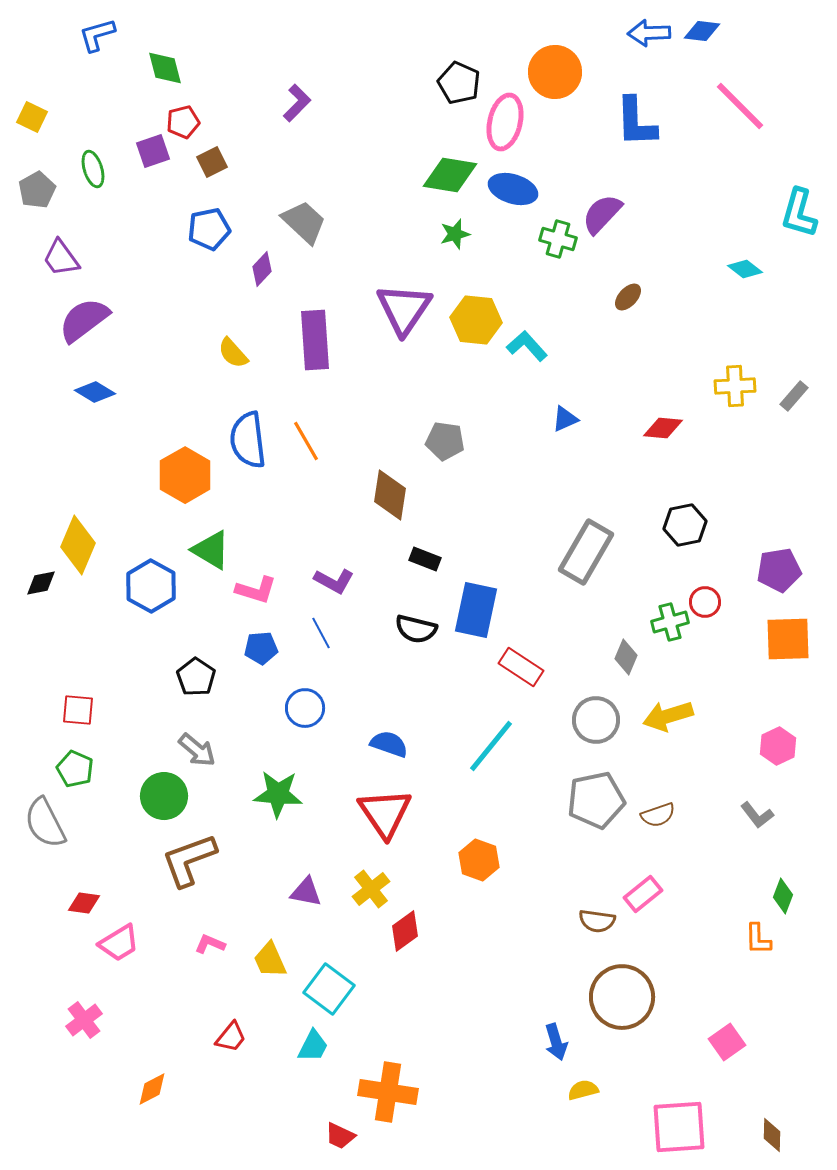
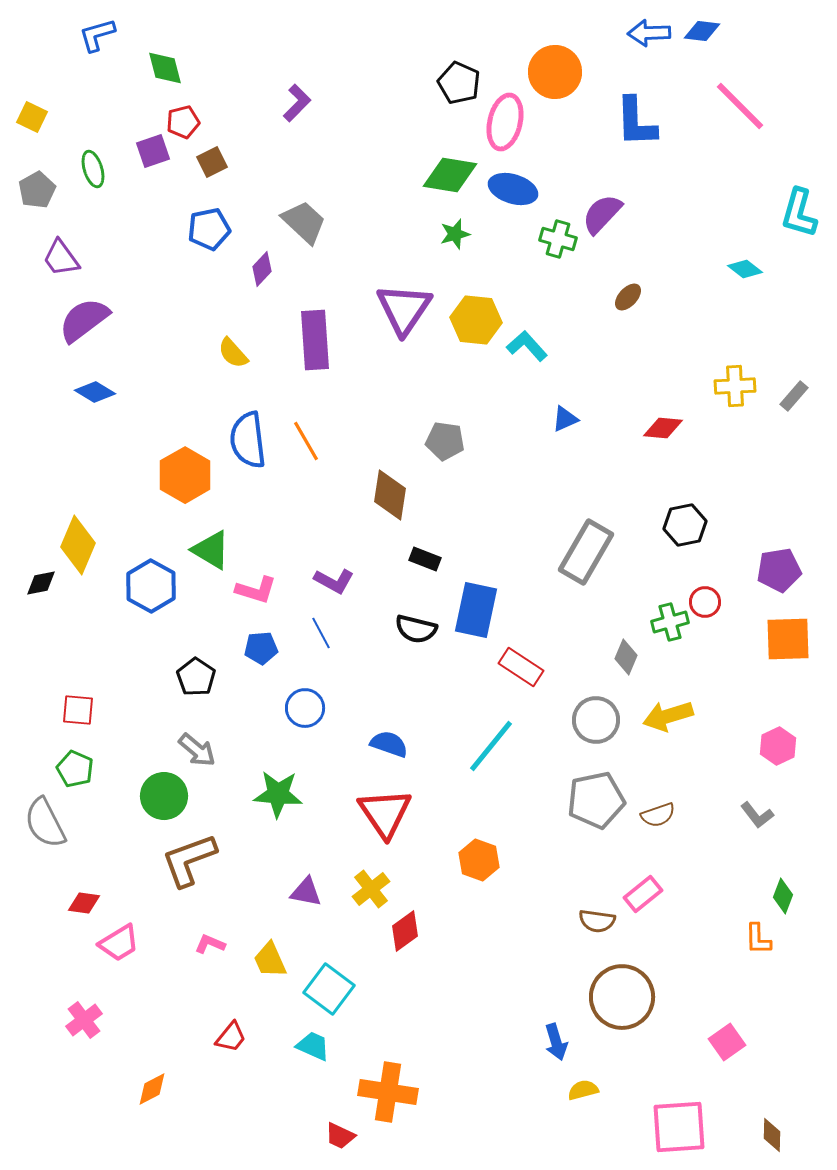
cyan trapezoid at (313, 1046): rotated 93 degrees counterclockwise
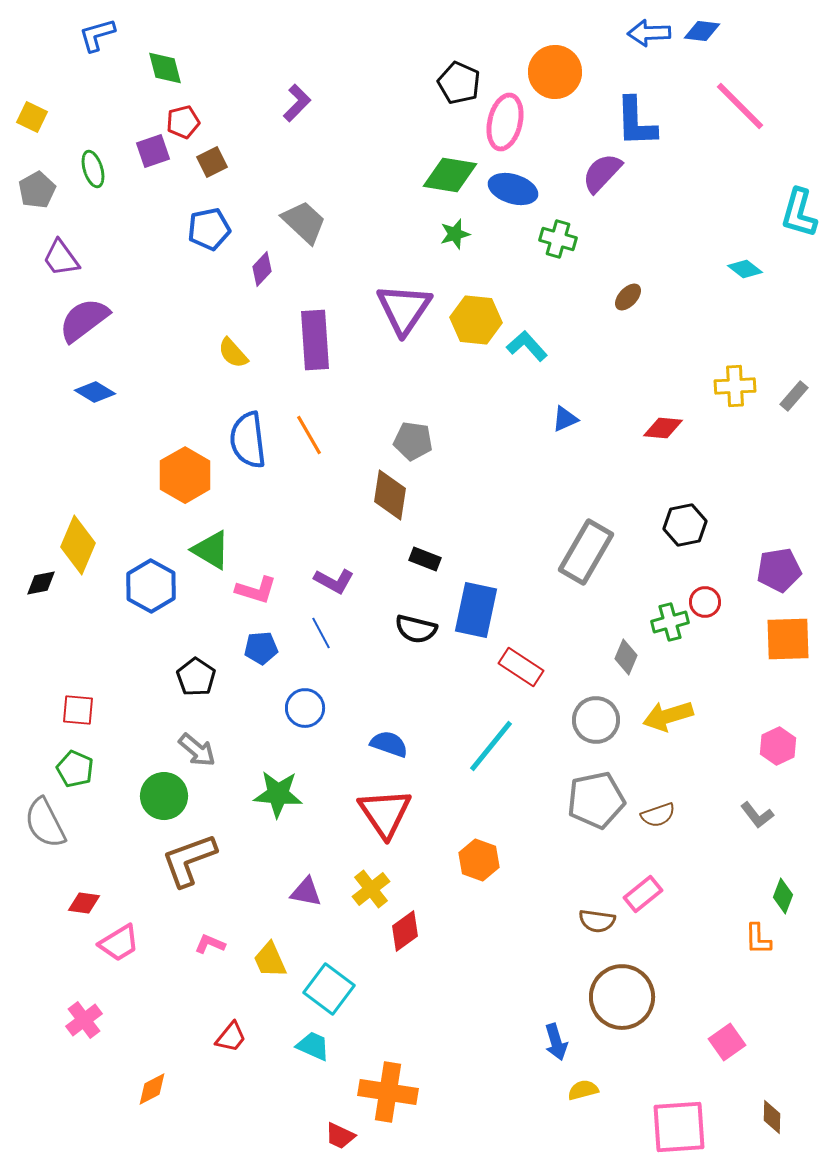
purple semicircle at (602, 214): moved 41 px up
orange line at (306, 441): moved 3 px right, 6 px up
gray pentagon at (445, 441): moved 32 px left
brown diamond at (772, 1135): moved 18 px up
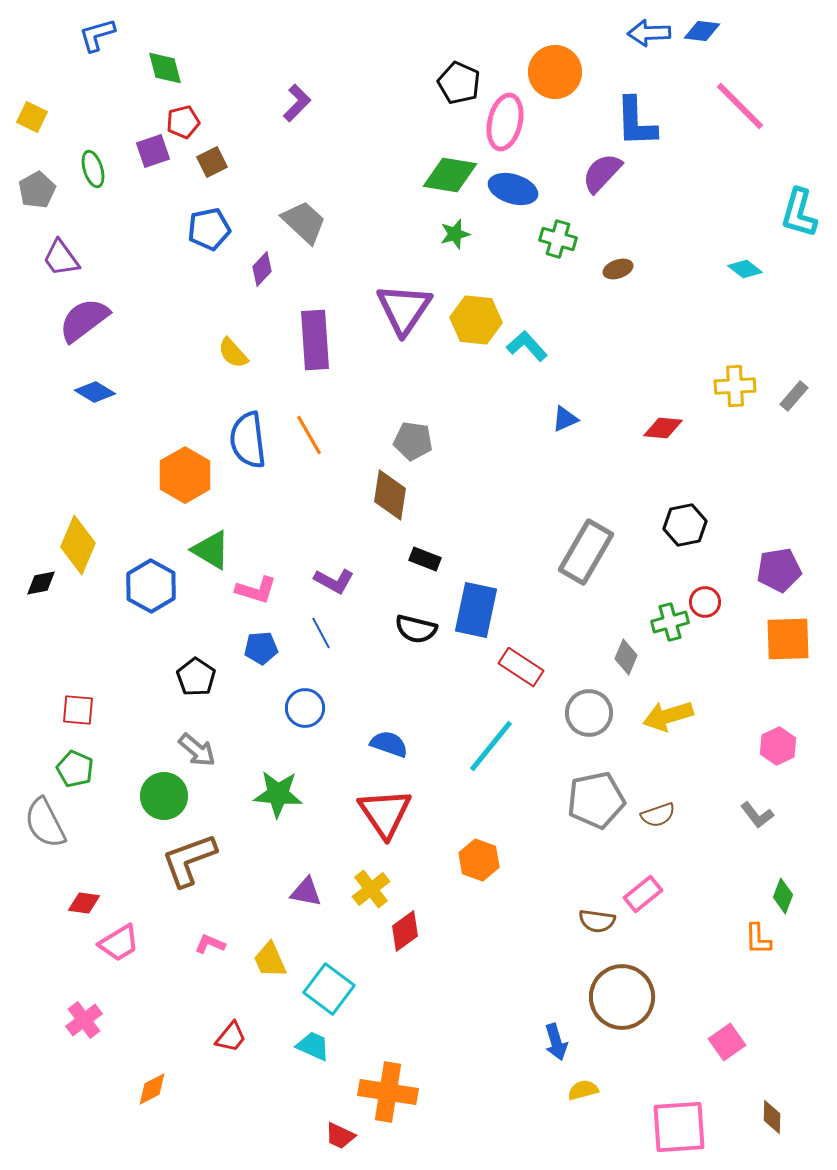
brown ellipse at (628, 297): moved 10 px left, 28 px up; rotated 28 degrees clockwise
gray circle at (596, 720): moved 7 px left, 7 px up
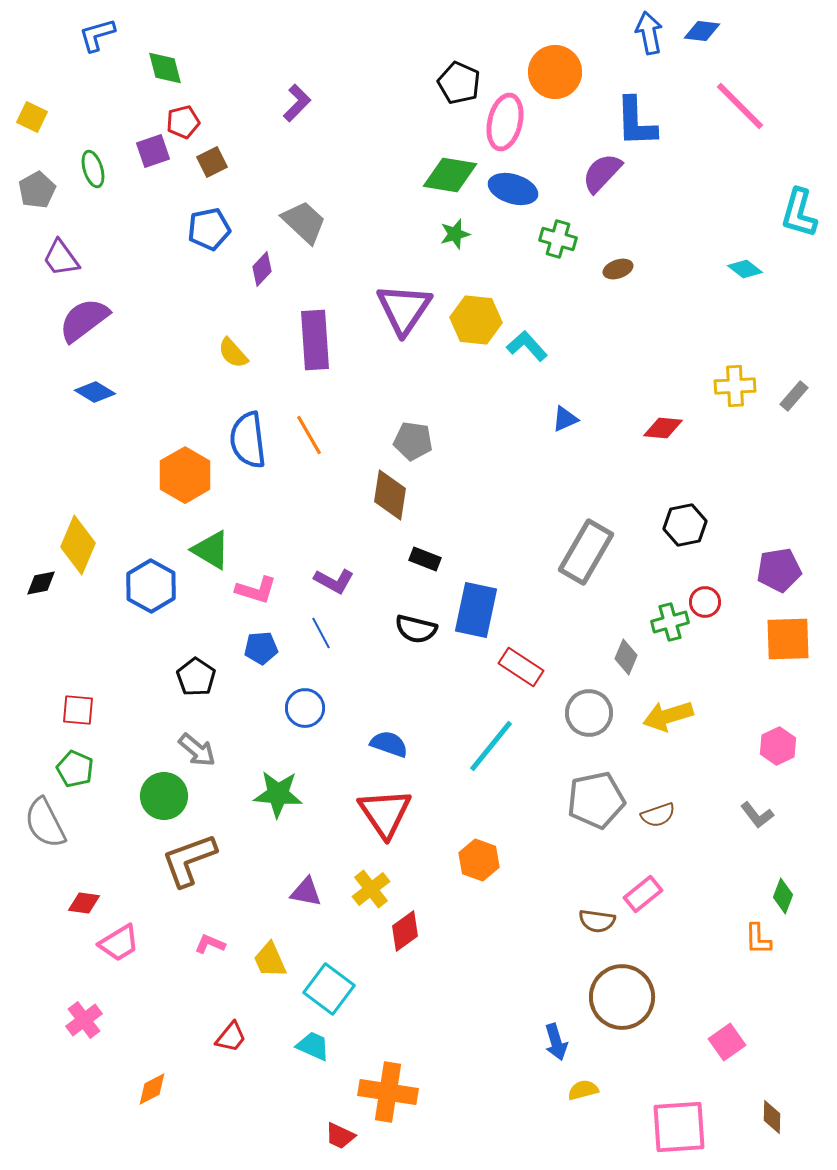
blue arrow at (649, 33): rotated 81 degrees clockwise
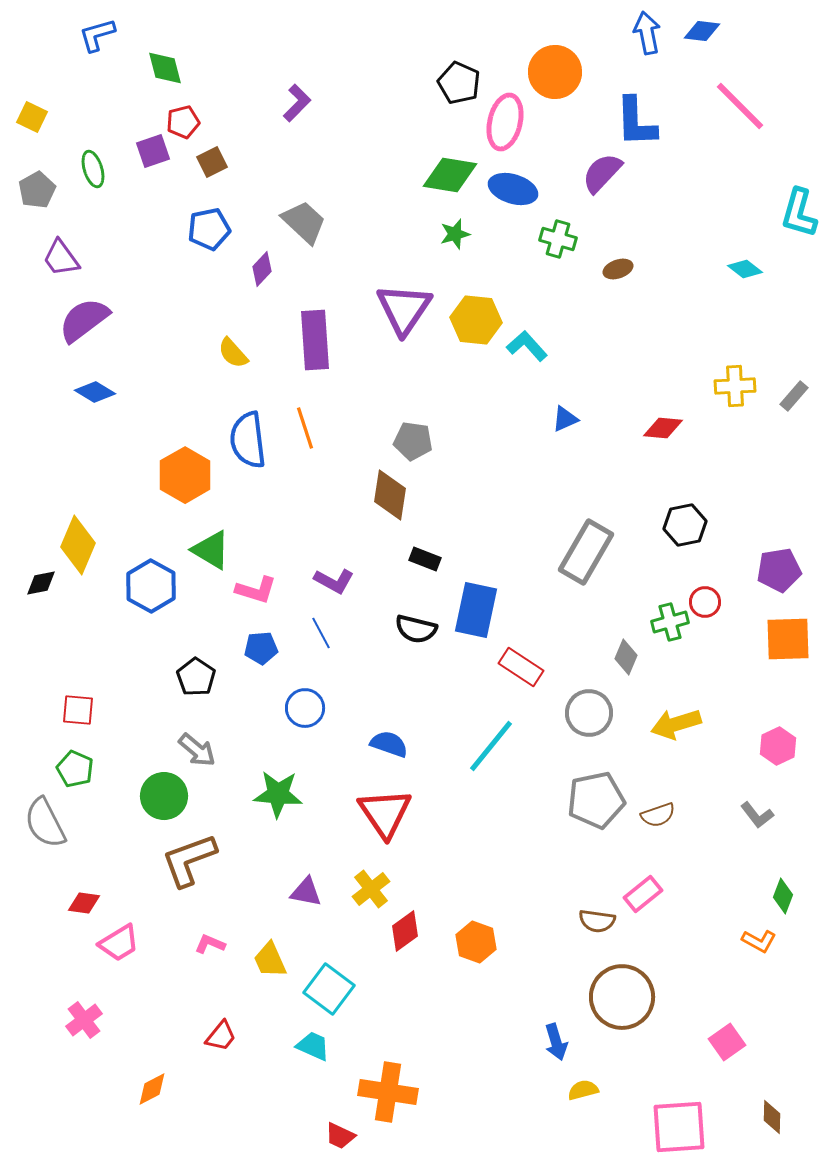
blue arrow at (649, 33): moved 2 px left
orange line at (309, 435): moved 4 px left, 7 px up; rotated 12 degrees clockwise
yellow arrow at (668, 716): moved 8 px right, 8 px down
orange hexagon at (479, 860): moved 3 px left, 82 px down
orange L-shape at (758, 939): moved 1 px right, 2 px down; rotated 60 degrees counterclockwise
red trapezoid at (231, 1037): moved 10 px left, 1 px up
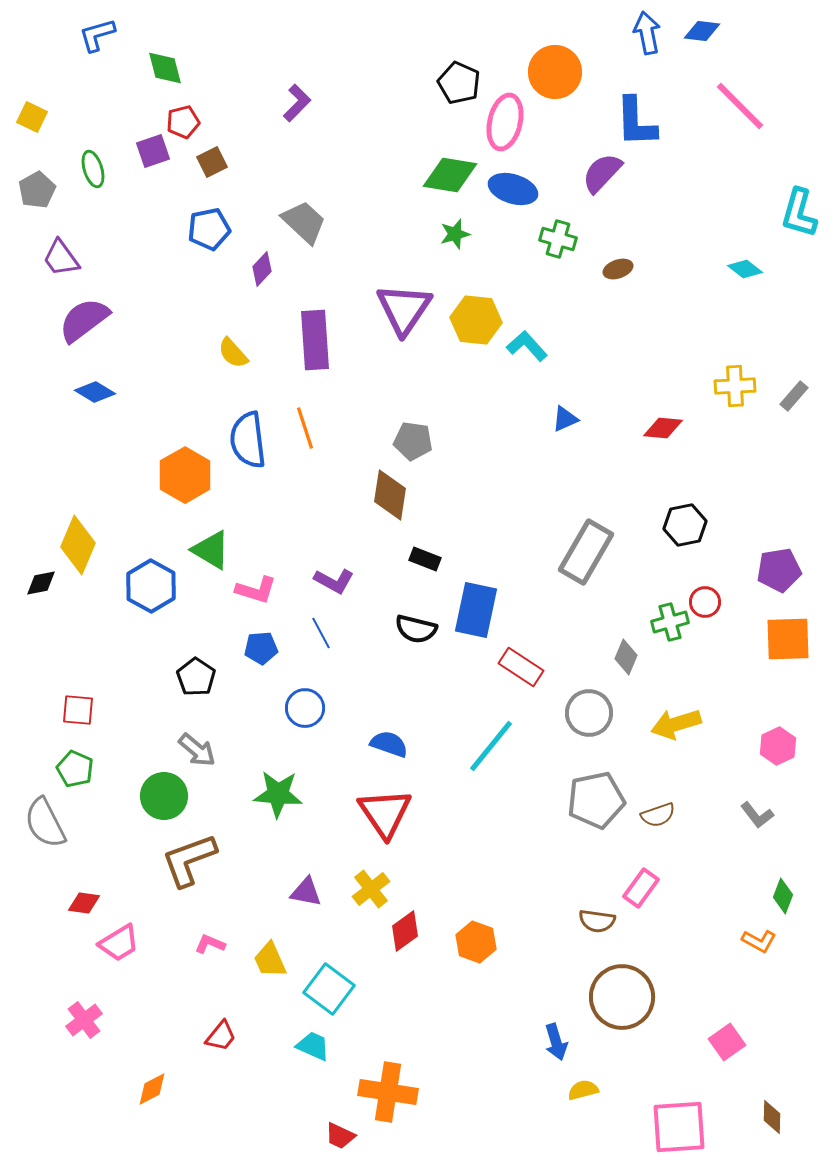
pink rectangle at (643, 894): moved 2 px left, 6 px up; rotated 15 degrees counterclockwise
